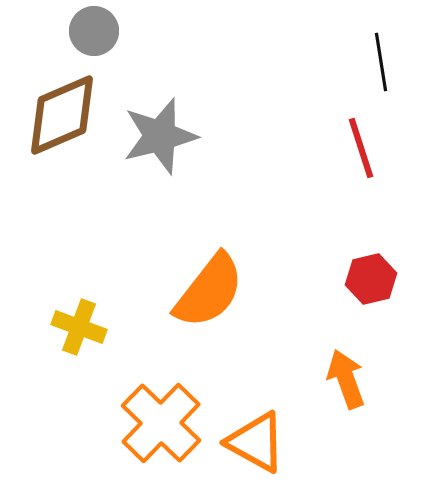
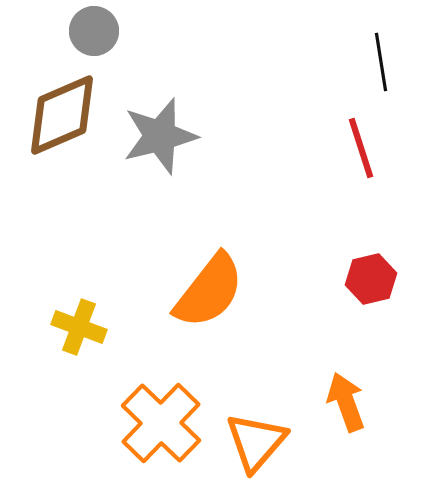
orange arrow: moved 23 px down
orange triangle: rotated 42 degrees clockwise
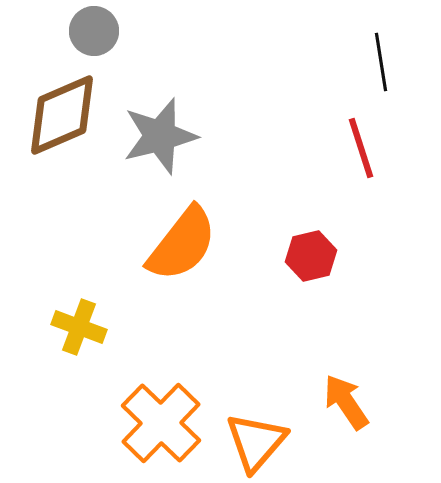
red hexagon: moved 60 px left, 23 px up
orange semicircle: moved 27 px left, 47 px up
orange arrow: rotated 14 degrees counterclockwise
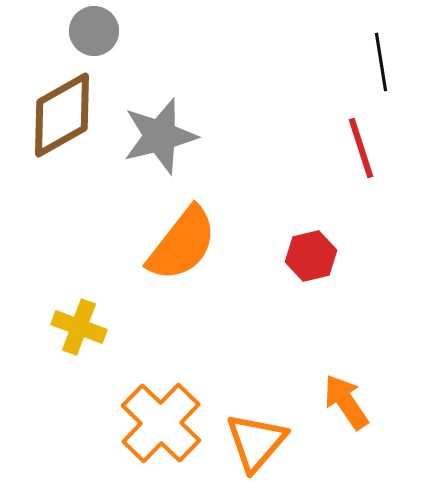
brown diamond: rotated 6 degrees counterclockwise
